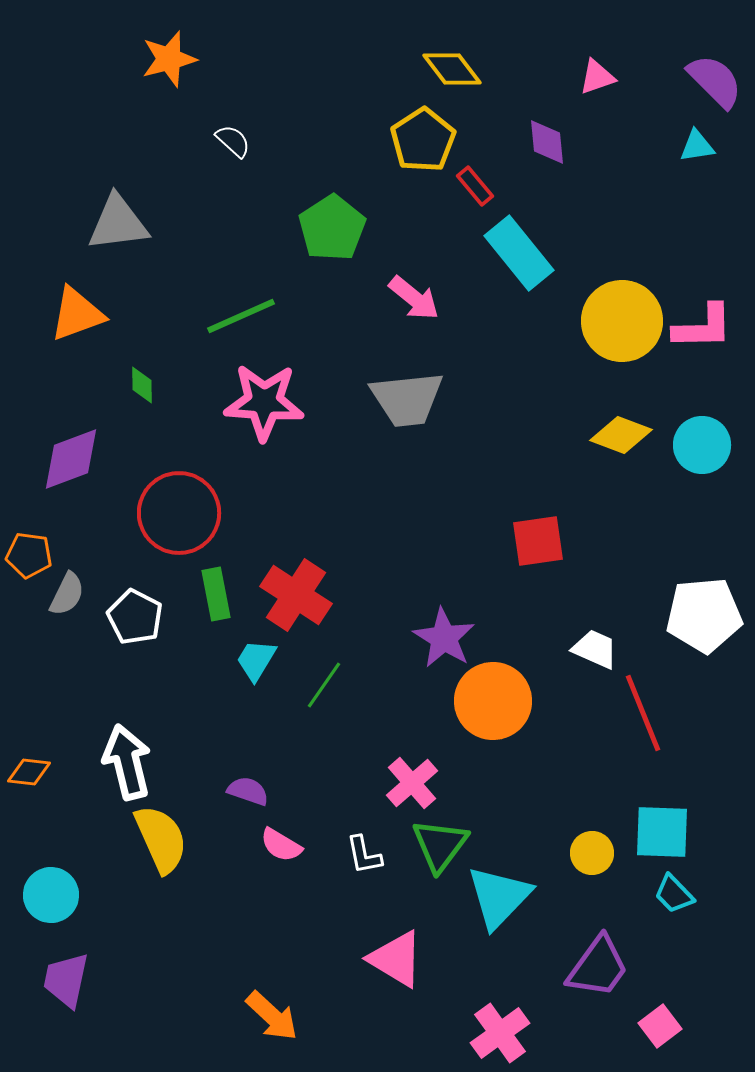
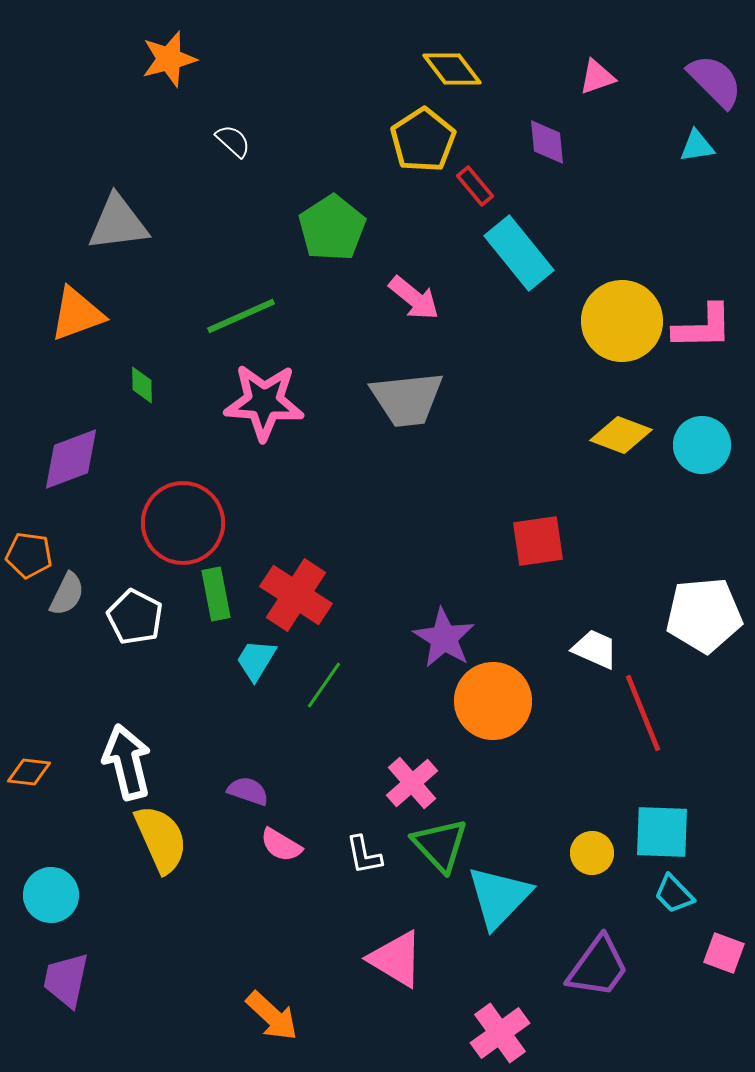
red circle at (179, 513): moved 4 px right, 10 px down
green triangle at (440, 845): rotated 20 degrees counterclockwise
pink square at (660, 1026): moved 64 px right, 73 px up; rotated 33 degrees counterclockwise
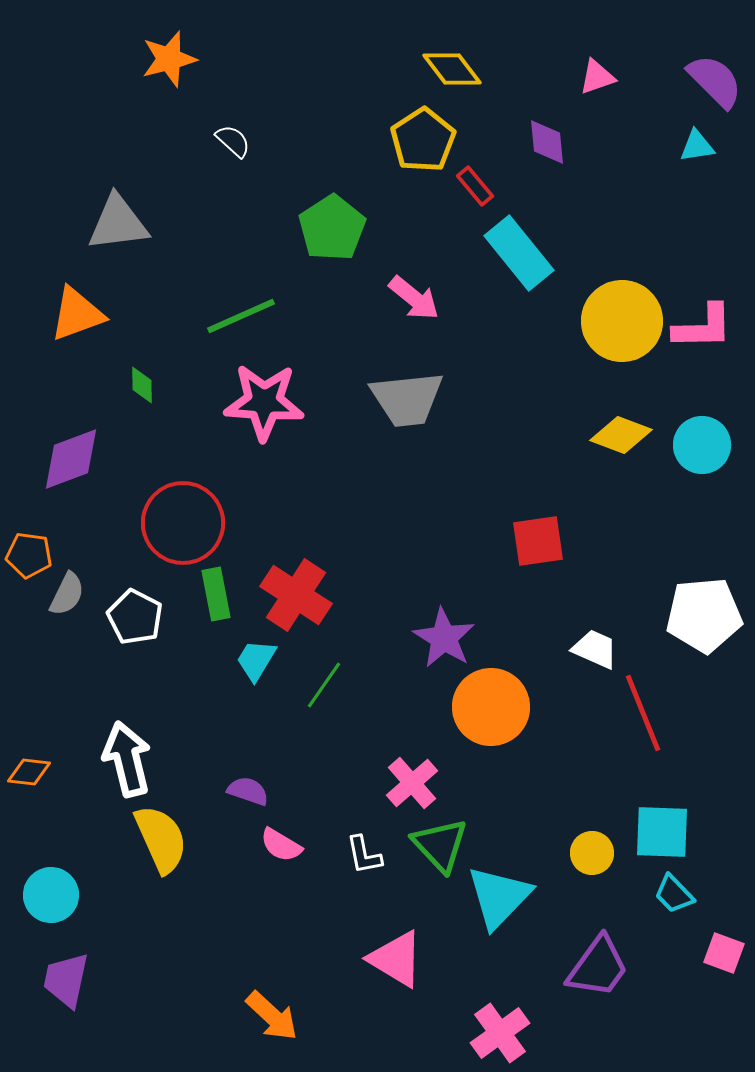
orange circle at (493, 701): moved 2 px left, 6 px down
white arrow at (127, 762): moved 3 px up
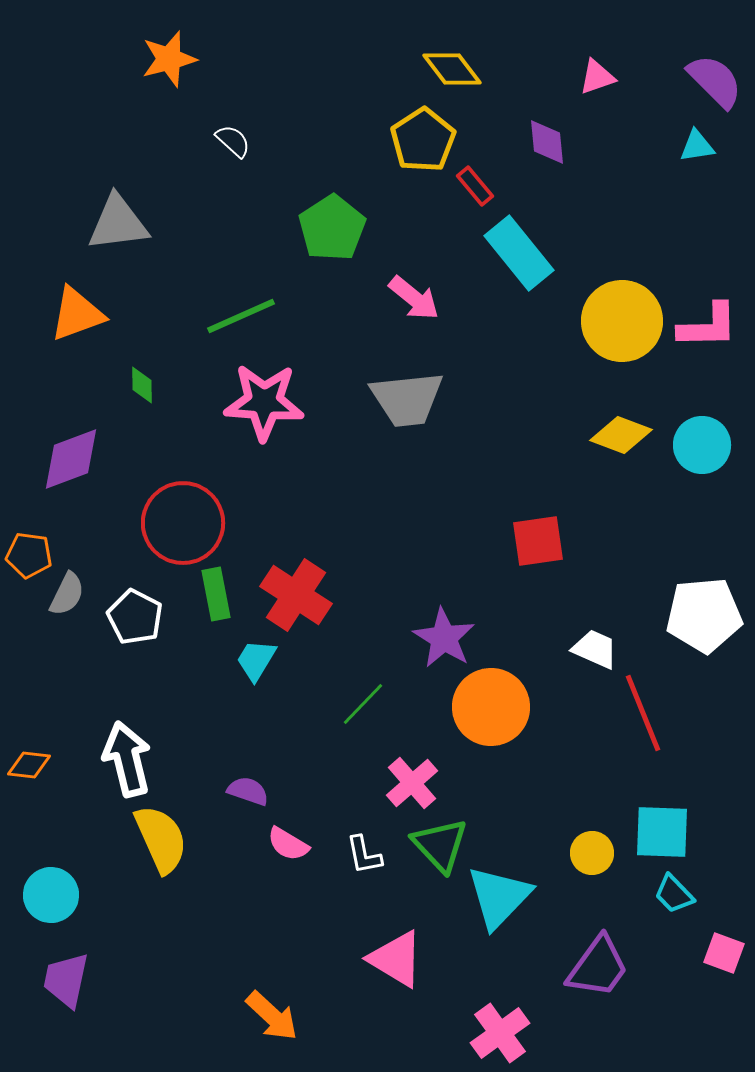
pink L-shape at (703, 327): moved 5 px right, 1 px up
green line at (324, 685): moved 39 px right, 19 px down; rotated 9 degrees clockwise
orange diamond at (29, 772): moved 7 px up
pink semicircle at (281, 845): moved 7 px right, 1 px up
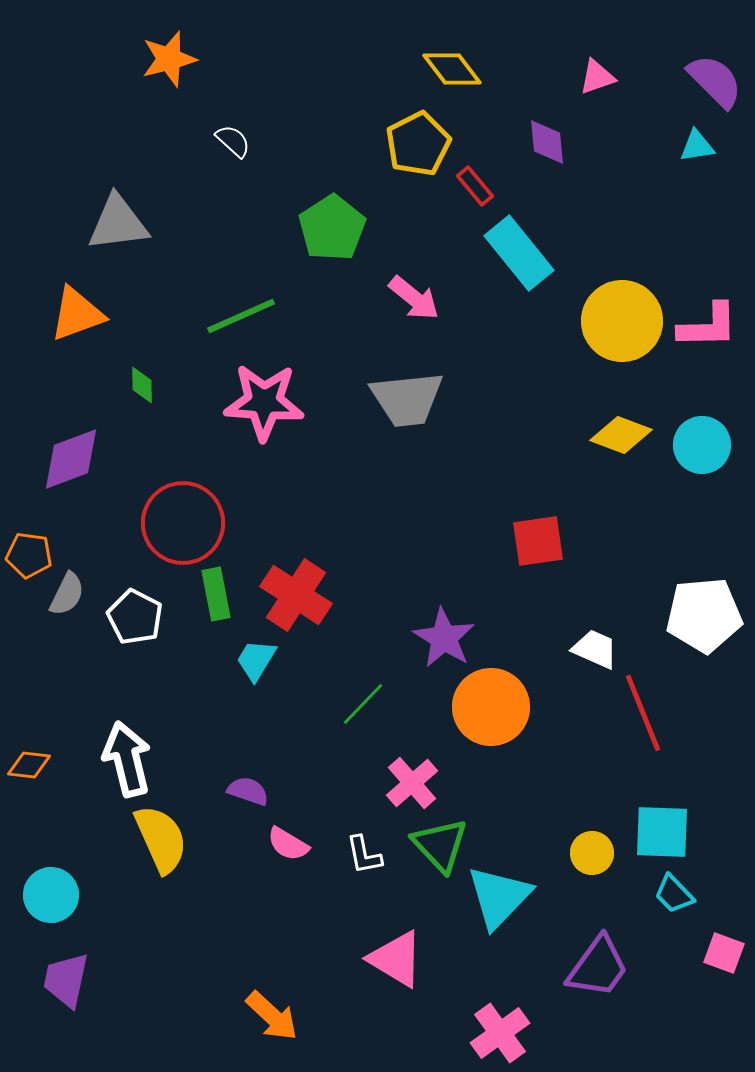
yellow pentagon at (423, 140): moved 5 px left, 4 px down; rotated 6 degrees clockwise
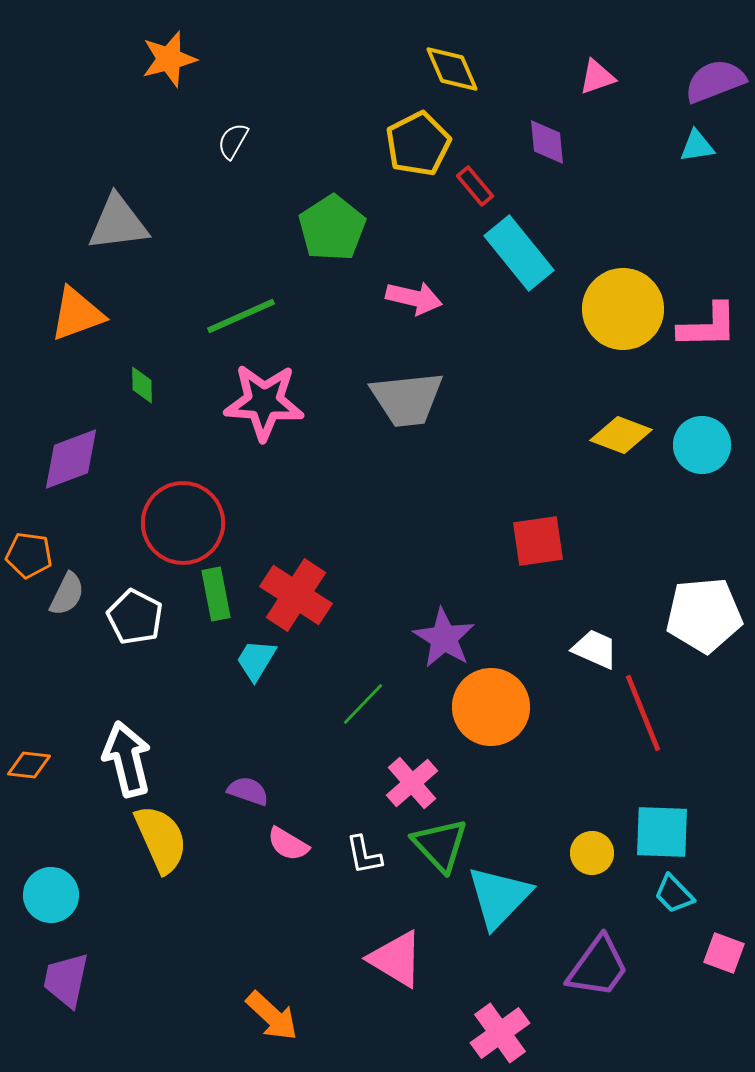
yellow diamond at (452, 69): rotated 14 degrees clockwise
purple semicircle at (715, 81): rotated 66 degrees counterclockwise
white semicircle at (233, 141): rotated 102 degrees counterclockwise
pink arrow at (414, 298): rotated 26 degrees counterclockwise
yellow circle at (622, 321): moved 1 px right, 12 px up
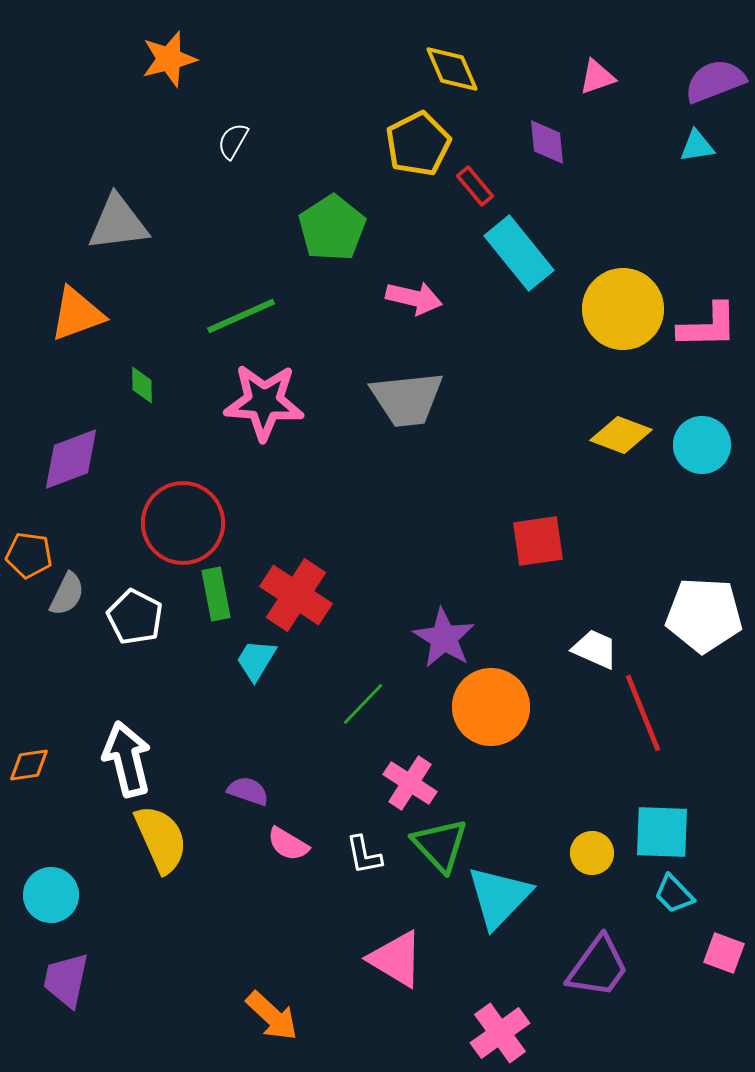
white pentagon at (704, 615): rotated 8 degrees clockwise
orange diamond at (29, 765): rotated 15 degrees counterclockwise
pink cross at (412, 783): moved 2 px left; rotated 16 degrees counterclockwise
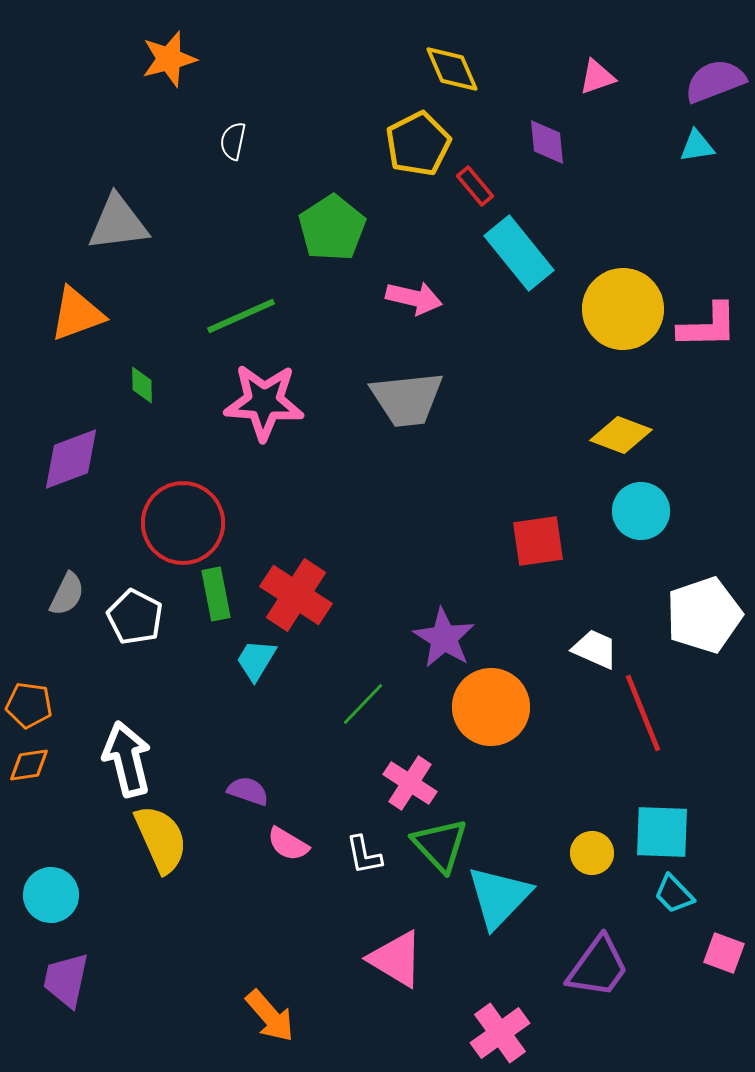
white semicircle at (233, 141): rotated 18 degrees counterclockwise
cyan circle at (702, 445): moved 61 px left, 66 px down
orange pentagon at (29, 555): moved 150 px down
white pentagon at (704, 615): rotated 22 degrees counterclockwise
orange arrow at (272, 1016): moved 2 px left; rotated 6 degrees clockwise
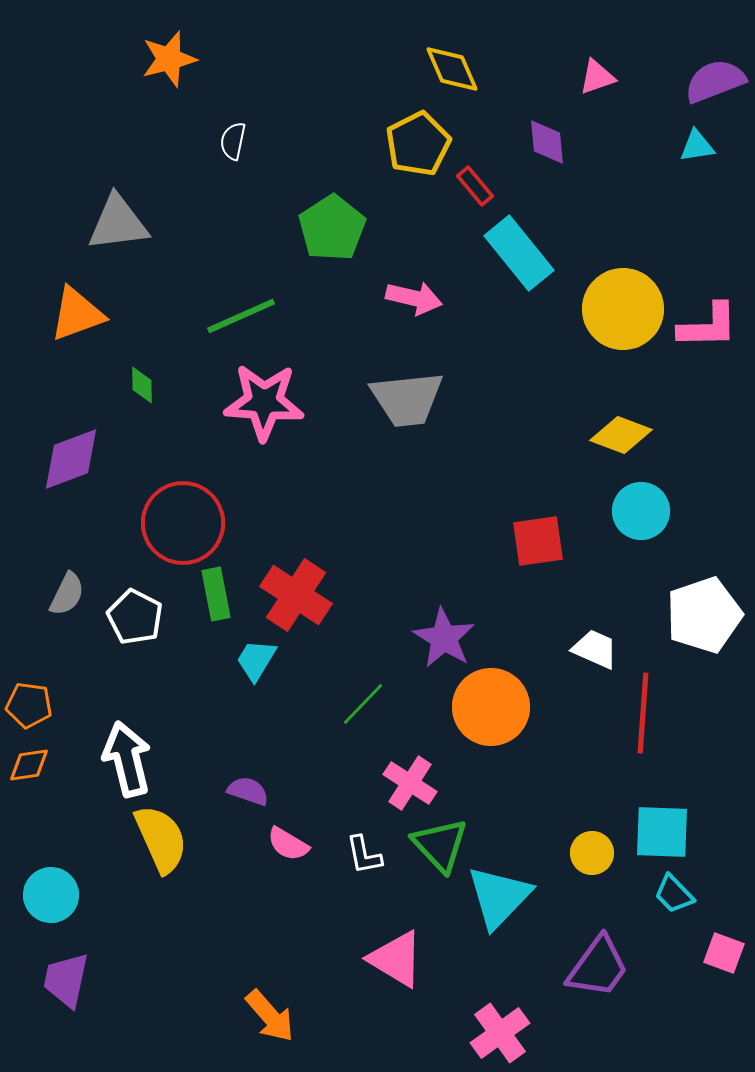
red line at (643, 713): rotated 26 degrees clockwise
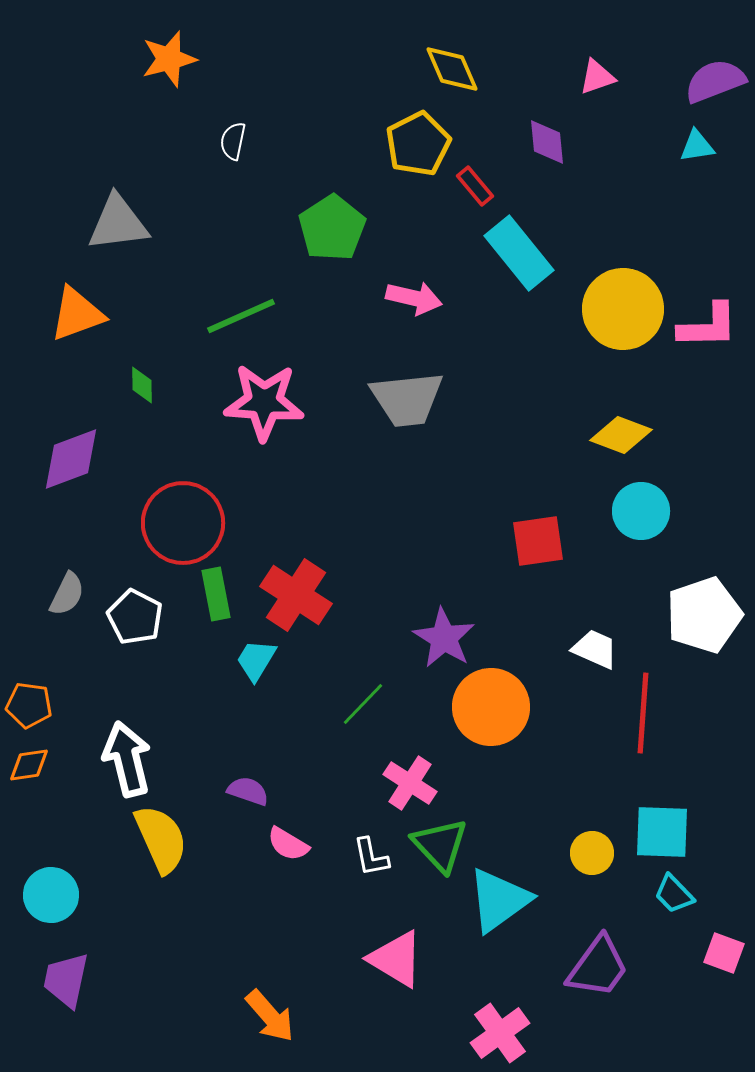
white L-shape at (364, 855): moved 7 px right, 2 px down
cyan triangle at (499, 897): moved 3 px down; rotated 10 degrees clockwise
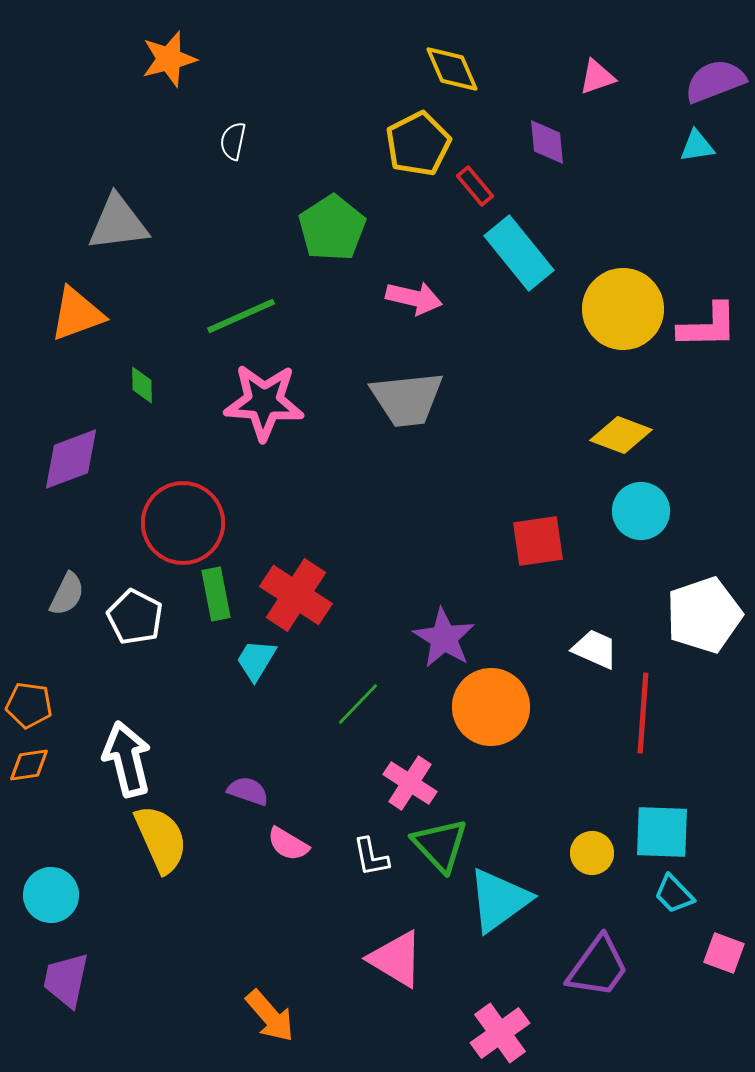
green line at (363, 704): moved 5 px left
